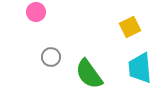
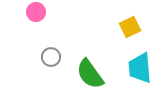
green semicircle: moved 1 px right
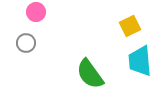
yellow square: moved 1 px up
gray circle: moved 25 px left, 14 px up
cyan trapezoid: moved 7 px up
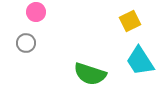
yellow square: moved 5 px up
cyan trapezoid: rotated 28 degrees counterclockwise
green semicircle: rotated 36 degrees counterclockwise
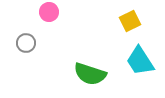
pink circle: moved 13 px right
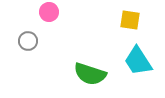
yellow square: moved 1 px up; rotated 35 degrees clockwise
gray circle: moved 2 px right, 2 px up
cyan trapezoid: moved 2 px left
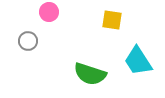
yellow square: moved 18 px left
